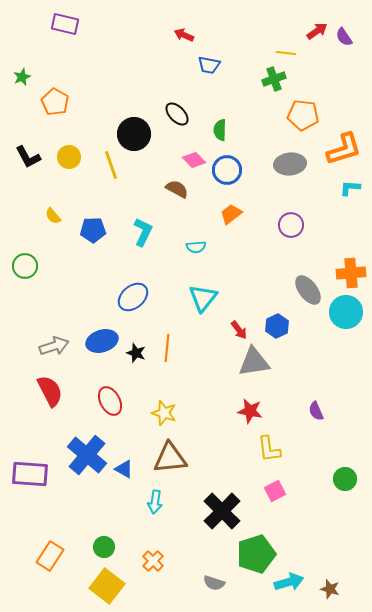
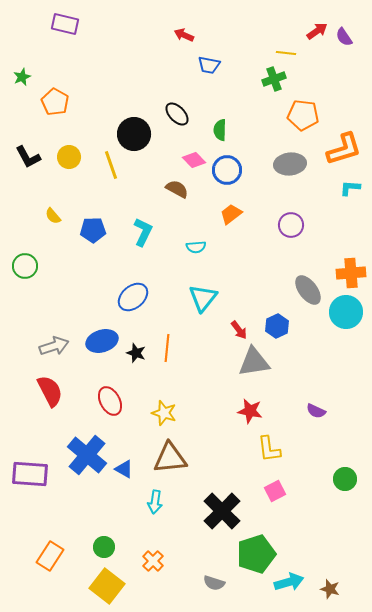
purple semicircle at (316, 411): rotated 42 degrees counterclockwise
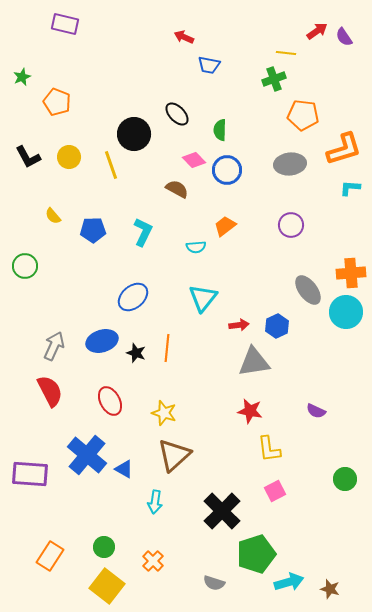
red arrow at (184, 35): moved 2 px down
orange pentagon at (55, 102): moved 2 px right; rotated 8 degrees counterclockwise
orange trapezoid at (231, 214): moved 6 px left, 12 px down
red arrow at (239, 330): moved 5 px up; rotated 60 degrees counterclockwise
gray arrow at (54, 346): rotated 48 degrees counterclockwise
brown triangle at (170, 458): moved 4 px right, 3 px up; rotated 36 degrees counterclockwise
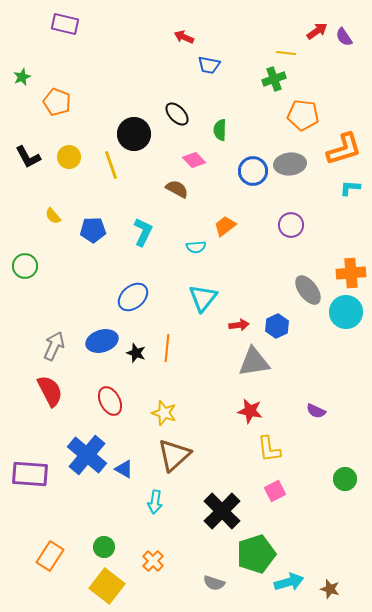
blue circle at (227, 170): moved 26 px right, 1 px down
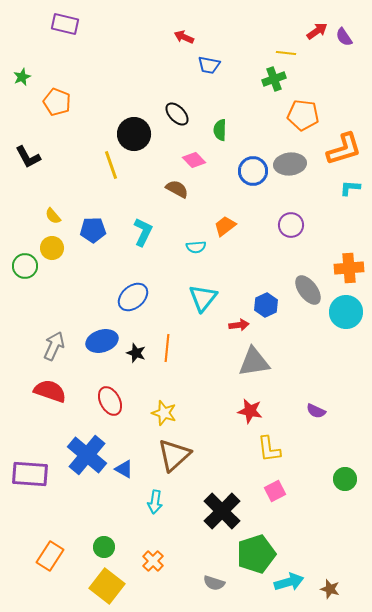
yellow circle at (69, 157): moved 17 px left, 91 px down
orange cross at (351, 273): moved 2 px left, 5 px up
blue hexagon at (277, 326): moved 11 px left, 21 px up
red semicircle at (50, 391): rotated 44 degrees counterclockwise
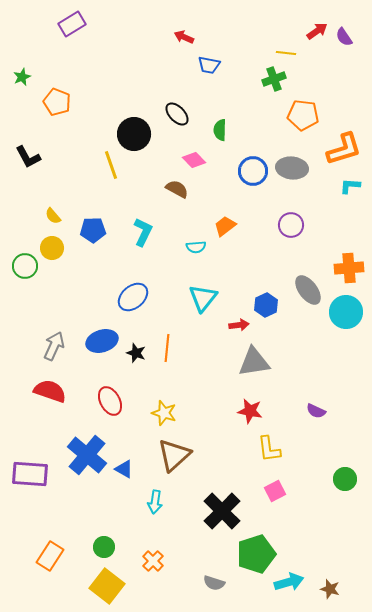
purple rectangle at (65, 24): moved 7 px right; rotated 44 degrees counterclockwise
gray ellipse at (290, 164): moved 2 px right, 4 px down; rotated 12 degrees clockwise
cyan L-shape at (350, 188): moved 2 px up
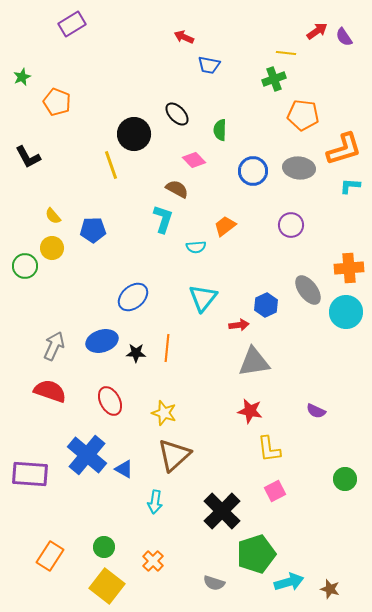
gray ellipse at (292, 168): moved 7 px right
cyan L-shape at (143, 232): moved 20 px right, 13 px up; rotated 8 degrees counterclockwise
black star at (136, 353): rotated 18 degrees counterclockwise
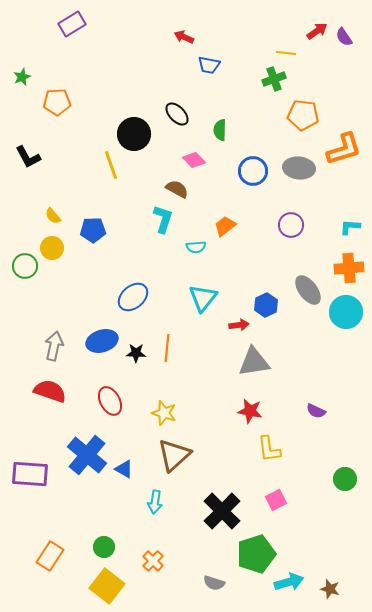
orange pentagon at (57, 102): rotated 24 degrees counterclockwise
cyan L-shape at (350, 186): moved 41 px down
gray arrow at (54, 346): rotated 12 degrees counterclockwise
pink square at (275, 491): moved 1 px right, 9 px down
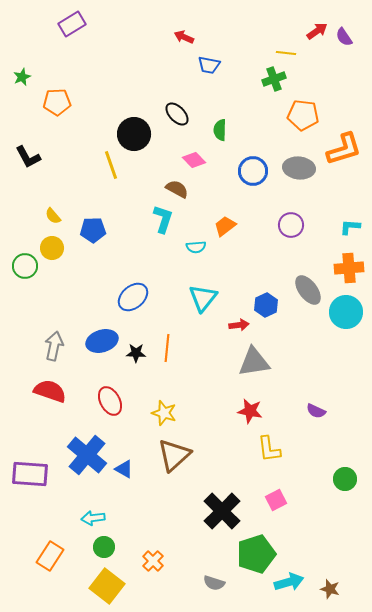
cyan arrow at (155, 502): moved 62 px left, 16 px down; rotated 75 degrees clockwise
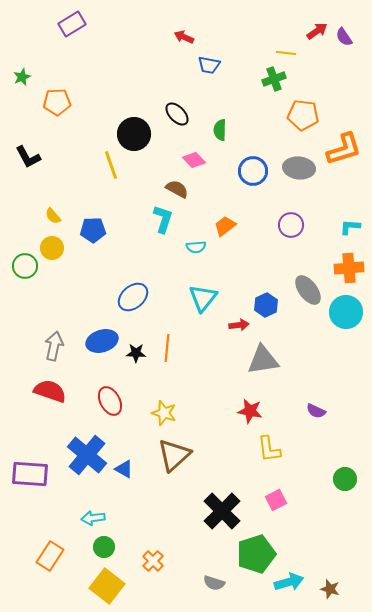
gray triangle at (254, 362): moved 9 px right, 2 px up
